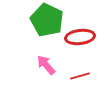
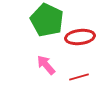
red line: moved 1 px left, 1 px down
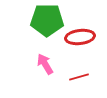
green pentagon: rotated 24 degrees counterclockwise
pink arrow: moved 1 px left, 1 px up; rotated 10 degrees clockwise
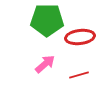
pink arrow: rotated 80 degrees clockwise
red line: moved 2 px up
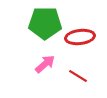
green pentagon: moved 2 px left, 3 px down
red line: moved 1 px left, 1 px down; rotated 48 degrees clockwise
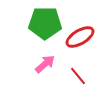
red ellipse: rotated 24 degrees counterclockwise
red line: rotated 18 degrees clockwise
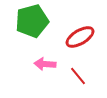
green pentagon: moved 13 px left, 2 px up; rotated 16 degrees counterclockwise
pink arrow: rotated 135 degrees counterclockwise
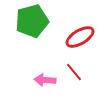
pink arrow: moved 16 px down
red line: moved 4 px left, 4 px up
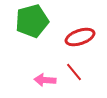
red ellipse: rotated 12 degrees clockwise
